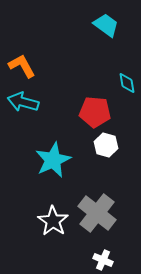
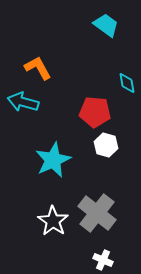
orange L-shape: moved 16 px right, 2 px down
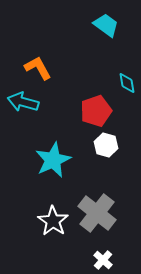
red pentagon: moved 1 px right, 1 px up; rotated 24 degrees counterclockwise
white cross: rotated 18 degrees clockwise
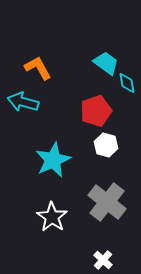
cyan trapezoid: moved 38 px down
gray cross: moved 10 px right, 11 px up
white star: moved 1 px left, 4 px up
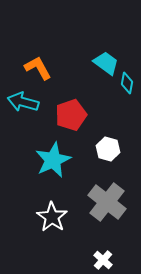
cyan diamond: rotated 20 degrees clockwise
red pentagon: moved 25 px left, 4 px down
white hexagon: moved 2 px right, 4 px down
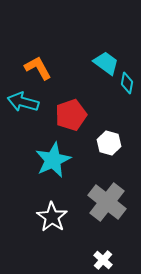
white hexagon: moved 1 px right, 6 px up
